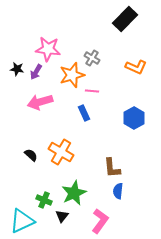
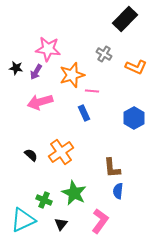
gray cross: moved 12 px right, 4 px up
black star: moved 1 px left, 1 px up
orange cross: rotated 25 degrees clockwise
green star: rotated 20 degrees counterclockwise
black triangle: moved 1 px left, 8 px down
cyan triangle: moved 1 px right, 1 px up
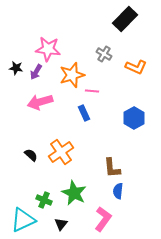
pink L-shape: moved 3 px right, 2 px up
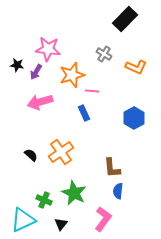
black star: moved 1 px right, 3 px up
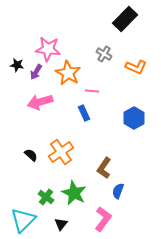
orange star: moved 4 px left, 2 px up; rotated 25 degrees counterclockwise
brown L-shape: moved 8 px left; rotated 40 degrees clockwise
blue semicircle: rotated 14 degrees clockwise
green cross: moved 2 px right, 3 px up; rotated 14 degrees clockwise
cyan triangle: rotated 20 degrees counterclockwise
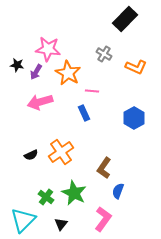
black semicircle: rotated 112 degrees clockwise
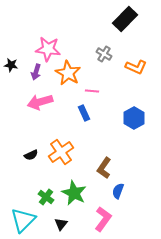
black star: moved 6 px left
purple arrow: rotated 14 degrees counterclockwise
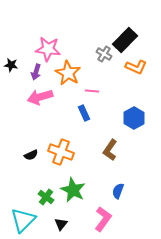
black rectangle: moved 21 px down
pink arrow: moved 5 px up
orange cross: rotated 35 degrees counterclockwise
brown L-shape: moved 6 px right, 18 px up
green star: moved 1 px left, 3 px up
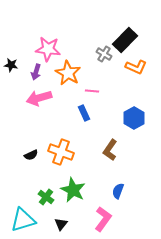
pink arrow: moved 1 px left, 1 px down
cyan triangle: rotated 28 degrees clockwise
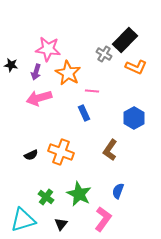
green star: moved 6 px right, 4 px down
